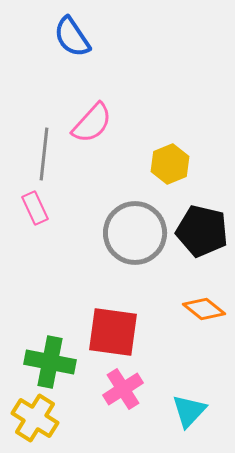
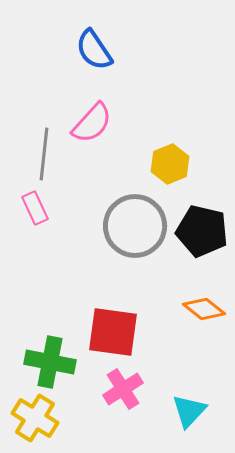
blue semicircle: moved 22 px right, 13 px down
gray circle: moved 7 px up
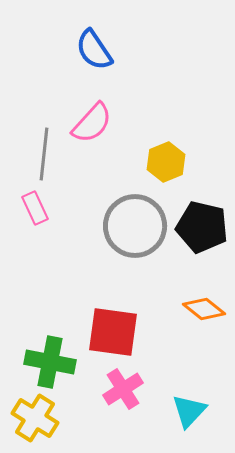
yellow hexagon: moved 4 px left, 2 px up
black pentagon: moved 4 px up
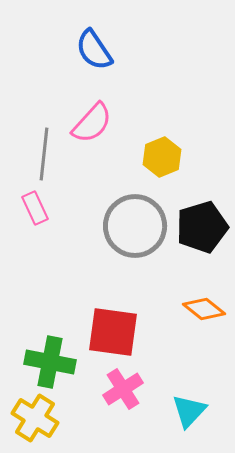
yellow hexagon: moved 4 px left, 5 px up
black pentagon: rotated 30 degrees counterclockwise
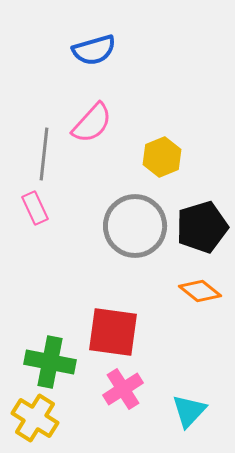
blue semicircle: rotated 72 degrees counterclockwise
orange diamond: moved 4 px left, 18 px up
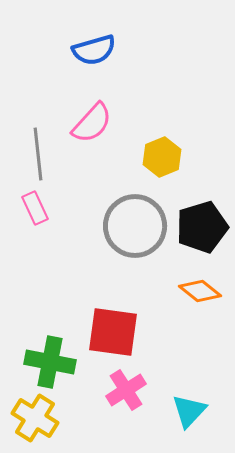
gray line: moved 6 px left; rotated 12 degrees counterclockwise
pink cross: moved 3 px right, 1 px down
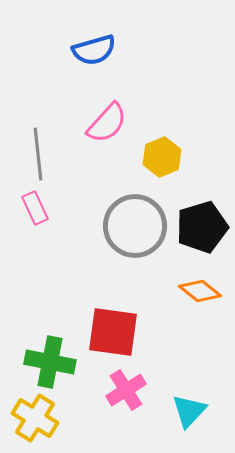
pink semicircle: moved 15 px right
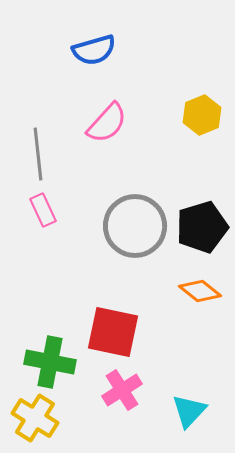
yellow hexagon: moved 40 px right, 42 px up
pink rectangle: moved 8 px right, 2 px down
red square: rotated 4 degrees clockwise
pink cross: moved 4 px left
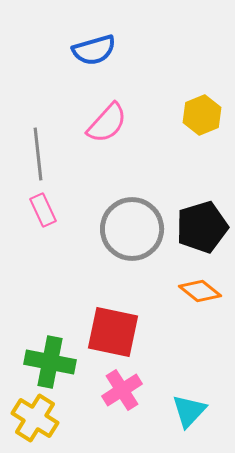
gray circle: moved 3 px left, 3 px down
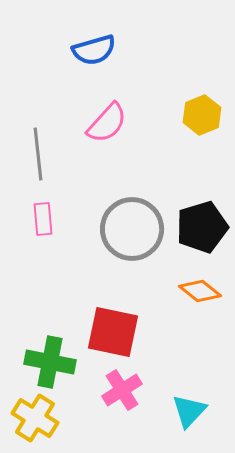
pink rectangle: moved 9 px down; rotated 20 degrees clockwise
